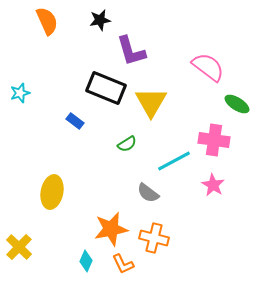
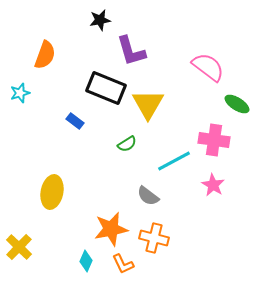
orange semicircle: moved 2 px left, 34 px down; rotated 44 degrees clockwise
yellow triangle: moved 3 px left, 2 px down
gray semicircle: moved 3 px down
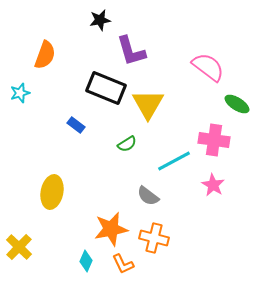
blue rectangle: moved 1 px right, 4 px down
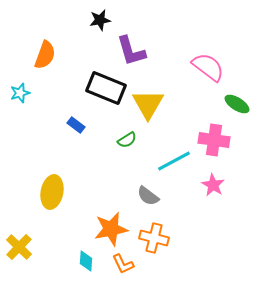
green semicircle: moved 4 px up
cyan diamond: rotated 20 degrees counterclockwise
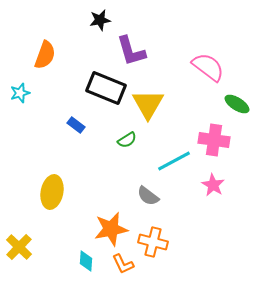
orange cross: moved 1 px left, 4 px down
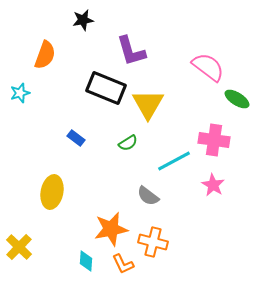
black star: moved 17 px left
green ellipse: moved 5 px up
blue rectangle: moved 13 px down
green semicircle: moved 1 px right, 3 px down
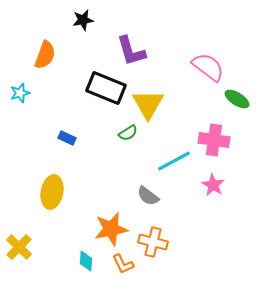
blue rectangle: moved 9 px left; rotated 12 degrees counterclockwise
green semicircle: moved 10 px up
